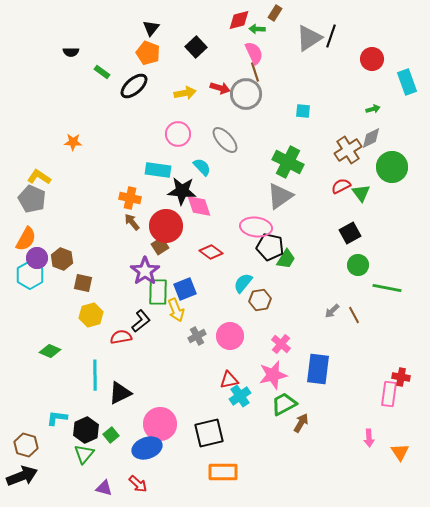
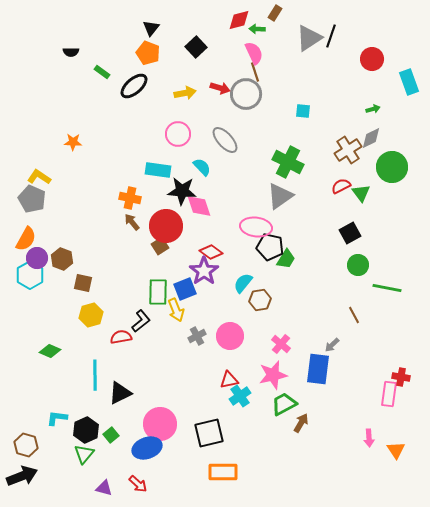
cyan rectangle at (407, 82): moved 2 px right
purple star at (145, 271): moved 59 px right
gray arrow at (332, 311): moved 34 px down
orange triangle at (400, 452): moved 4 px left, 2 px up
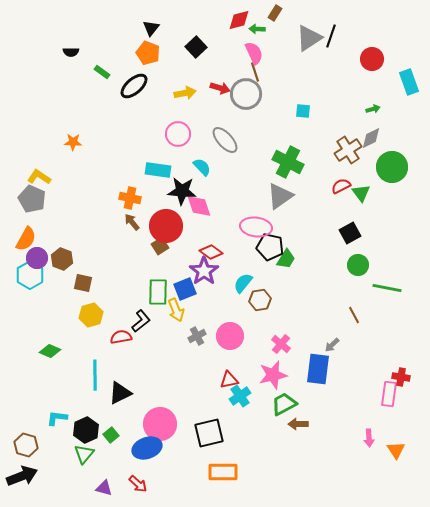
brown arrow at (301, 423): moved 3 px left, 1 px down; rotated 120 degrees counterclockwise
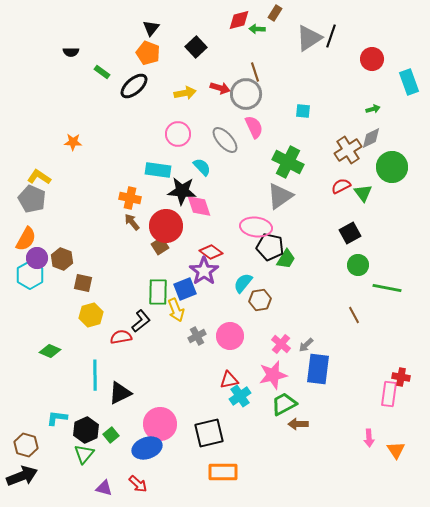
pink semicircle at (254, 53): moved 74 px down
green triangle at (361, 193): moved 2 px right
gray arrow at (332, 345): moved 26 px left
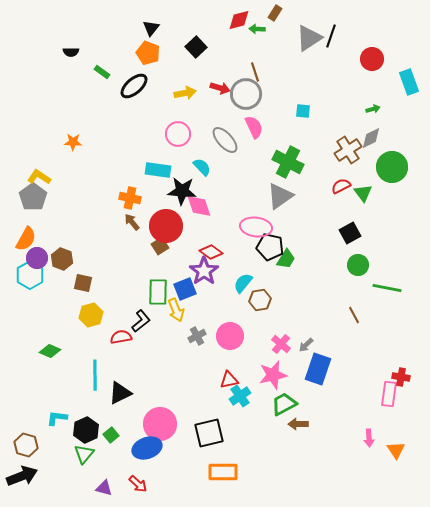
gray pentagon at (32, 199): moved 1 px right, 2 px up; rotated 12 degrees clockwise
blue rectangle at (318, 369): rotated 12 degrees clockwise
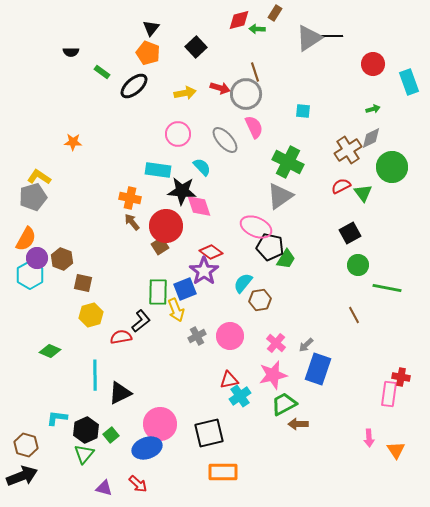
black line at (331, 36): rotated 70 degrees clockwise
red circle at (372, 59): moved 1 px right, 5 px down
gray pentagon at (33, 197): rotated 20 degrees clockwise
pink ellipse at (256, 227): rotated 16 degrees clockwise
pink cross at (281, 344): moved 5 px left, 1 px up
